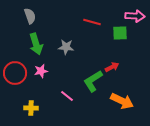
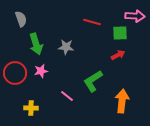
gray semicircle: moved 9 px left, 3 px down
red arrow: moved 6 px right, 12 px up
orange arrow: rotated 110 degrees counterclockwise
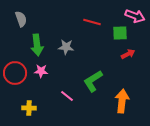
pink arrow: rotated 18 degrees clockwise
green arrow: moved 1 px right, 1 px down; rotated 10 degrees clockwise
red arrow: moved 10 px right, 1 px up
pink star: rotated 16 degrees clockwise
yellow cross: moved 2 px left
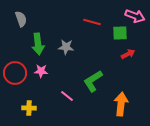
green arrow: moved 1 px right, 1 px up
orange arrow: moved 1 px left, 3 px down
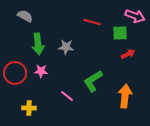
gray semicircle: moved 4 px right, 3 px up; rotated 42 degrees counterclockwise
orange arrow: moved 4 px right, 8 px up
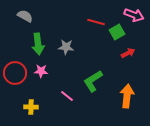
pink arrow: moved 1 px left, 1 px up
red line: moved 4 px right
green square: moved 3 px left, 1 px up; rotated 28 degrees counterclockwise
red arrow: moved 1 px up
orange arrow: moved 2 px right
yellow cross: moved 2 px right, 1 px up
